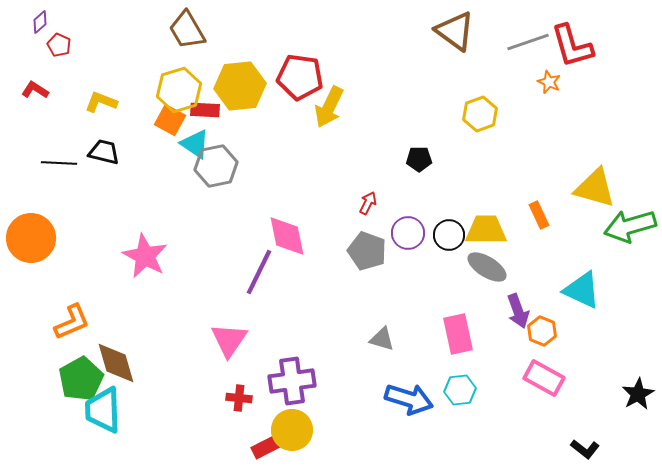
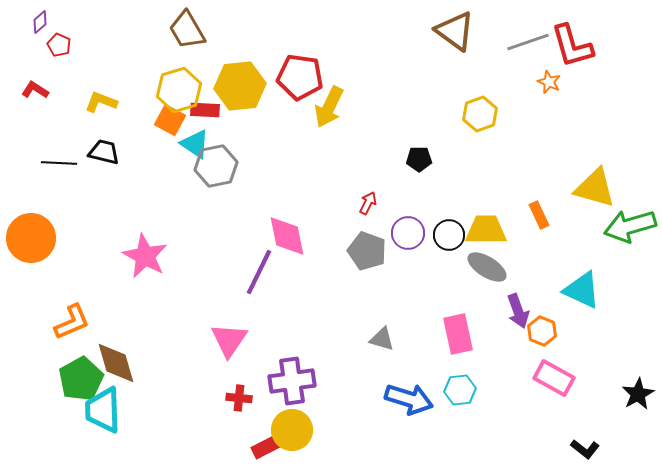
pink rectangle at (544, 378): moved 10 px right
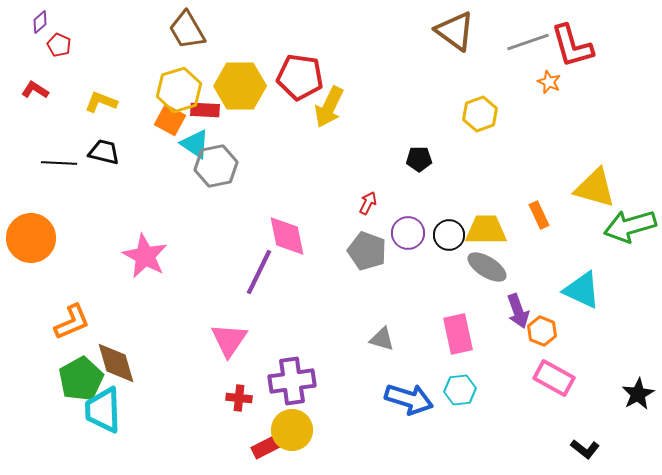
yellow hexagon at (240, 86): rotated 6 degrees clockwise
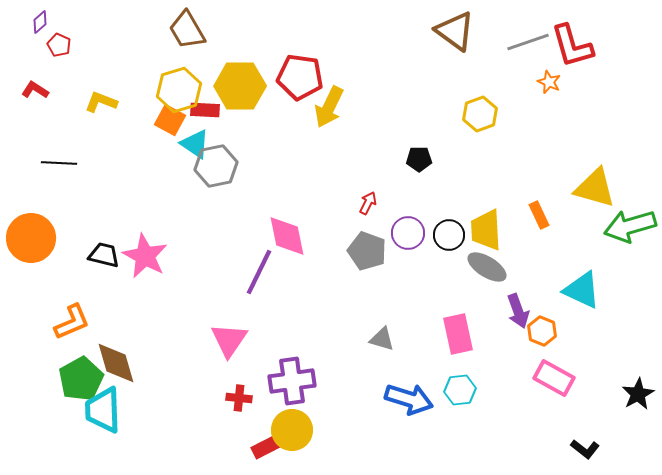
black trapezoid at (104, 152): moved 103 px down
yellow trapezoid at (486, 230): rotated 93 degrees counterclockwise
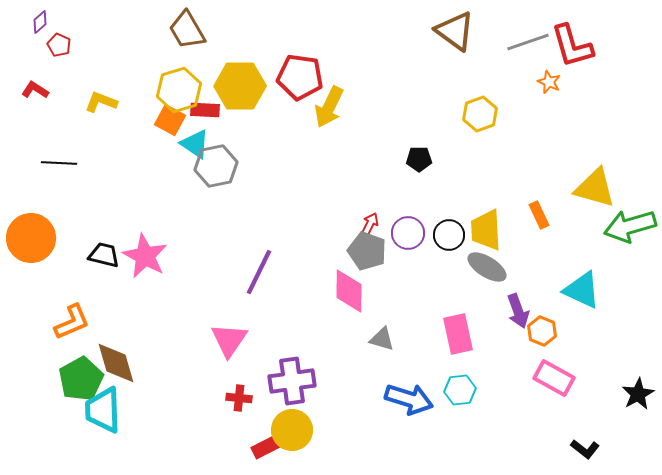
red arrow at (368, 203): moved 2 px right, 21 px down
pink diamond at (287, 236): moved 62 px right, 55 px down; rotated 12 degrees clockwise
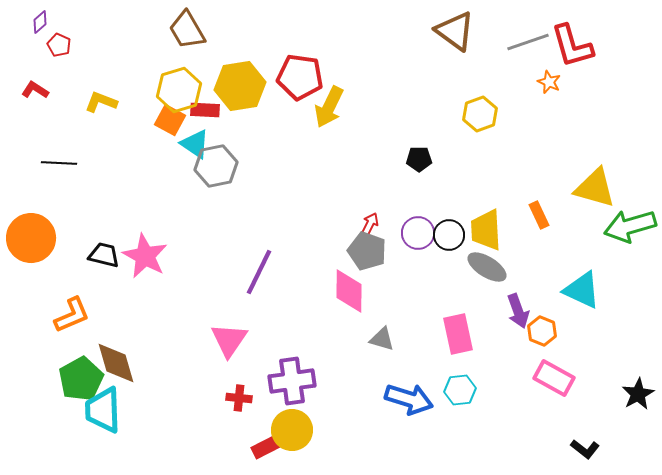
yellow hexagon at (240, 86): rotated 9 degrees counterclockwise
purple circle at (408, 233): moved 10 px right
orange L-shape at (72, 322): moved 7 px up
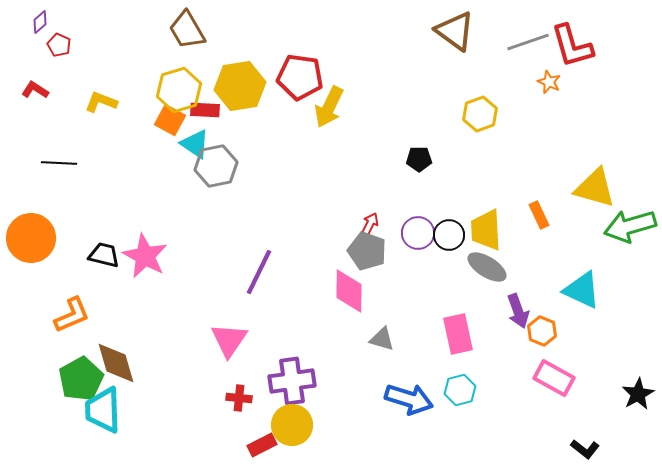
cyan hexagon at (460, 390): rotated 8 degrees counterclockwise
yellow circle at (292, 430): moved 5 px up
red rectangle at (266, 447): moved 4 px left, 2 px up
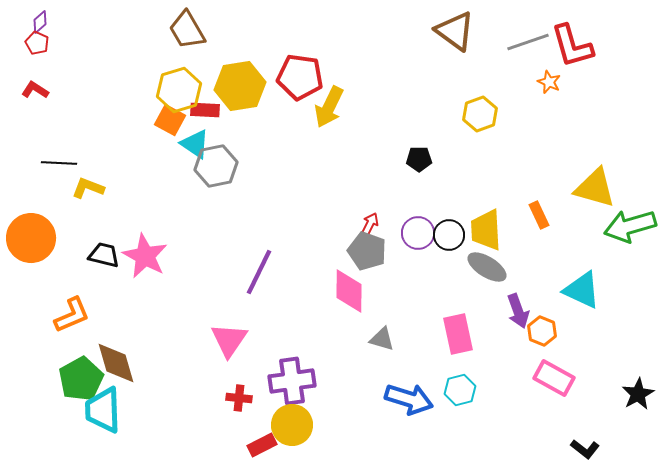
red pentagon at (59, 45): moved 22 px left, 2 px up
yellow L-shape at (101, 102): moved 13 px left, 86 px down
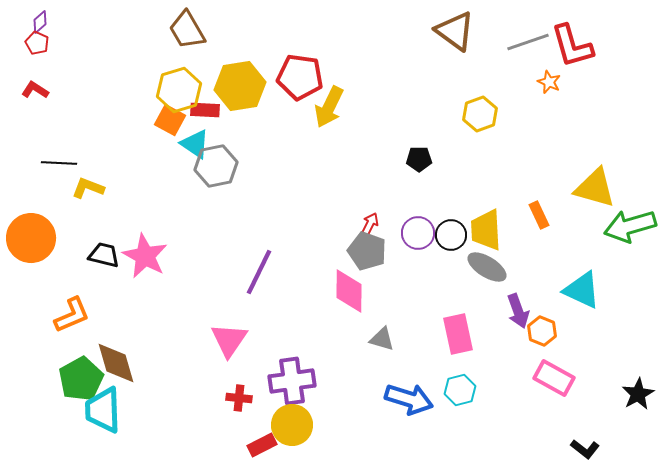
black circle at (449, 235): moved 2 px right
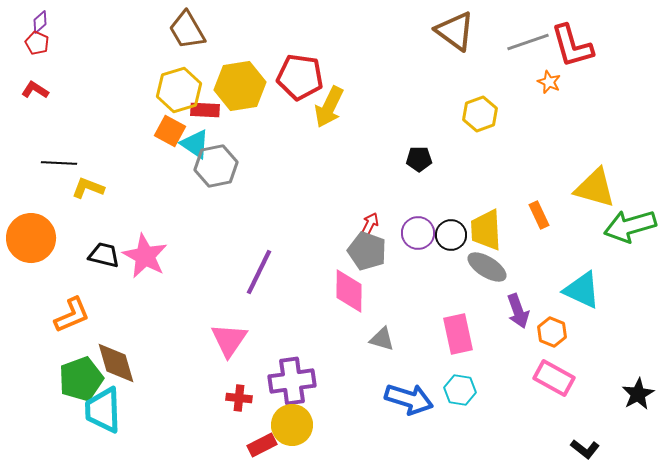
orange square at (170, 120): moved 11 px down
orange hexagon at (542, 331): moved 10 px right, 1 px down
green pentagon at (81, 379): rotated 9 degrees clockwise
cyan hexagon at (460, 390): rotated 24 degrees clockwise
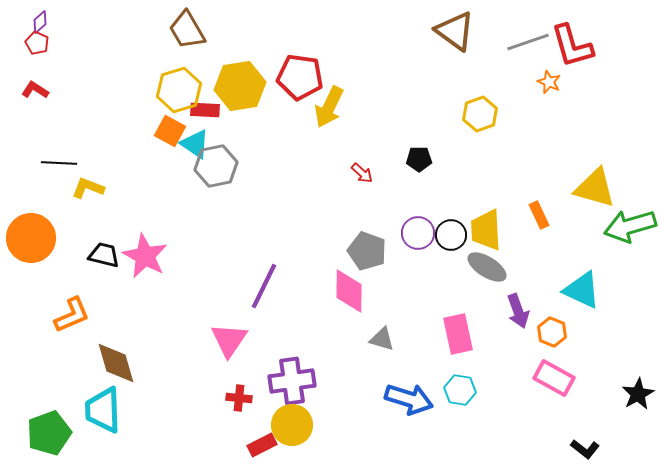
red arrow at (370, 224): moved 8 px left, 51 px up; rotated 105 degrees clockwise
purple line at (259, 272): moved 5 px right, 14 px down
green pentagon at (81, 379): moved 32 px left, 54 px down
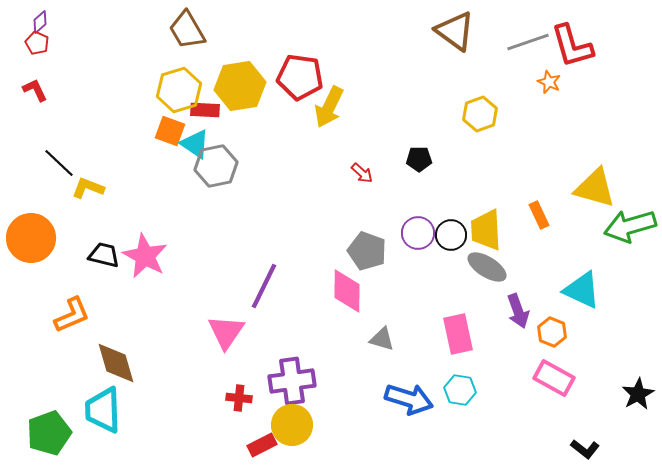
red L-shape at (35, 90): rotated 32 degrees clockwise
orange square at (170, 131): rotated 8 degrees counterclockwise
black line at (59, 163): rotated 40 degrees clockwise
pink diamond at (349, 291): moved 2 px left
pink triangle at (229, 340): moved 3 px left, 8 px up
